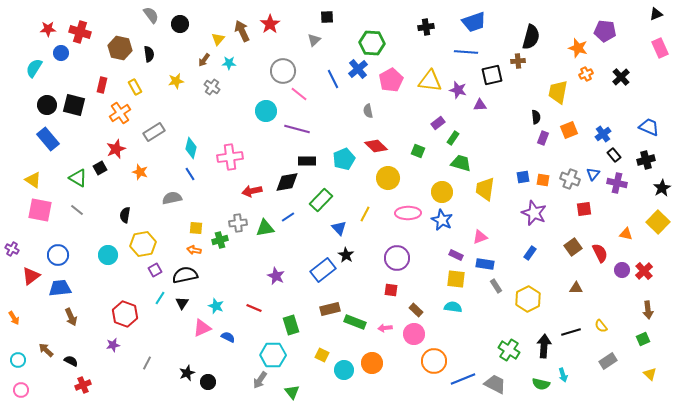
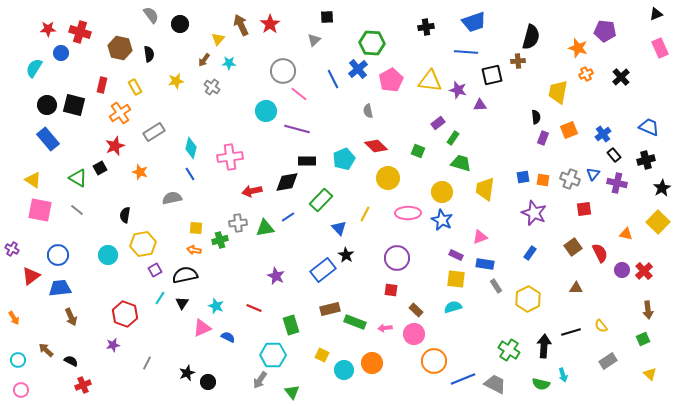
brown arrow at (242, 31): moved 1 px left, 6 px up
red star at (116, 149): moved 1 px left, 3 px up
cyan semicircle at (453, 307): rotated 24 degrees counterclockwise
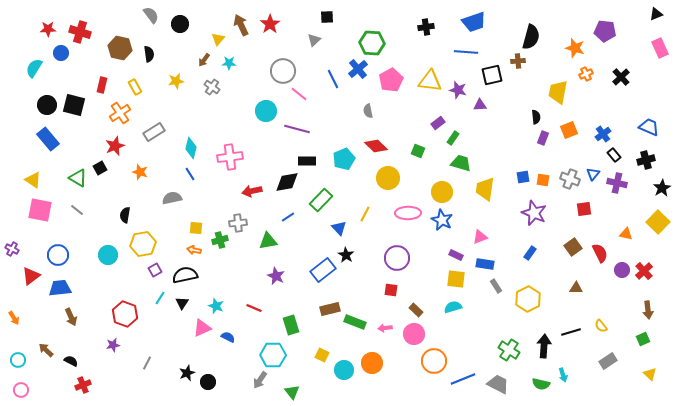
orange star at (578, 48): moved 3 px left
green triangle at (265, 228): moved 3 px right, 13 px down
gray trapezoid at (495, 384): moved 3 px right
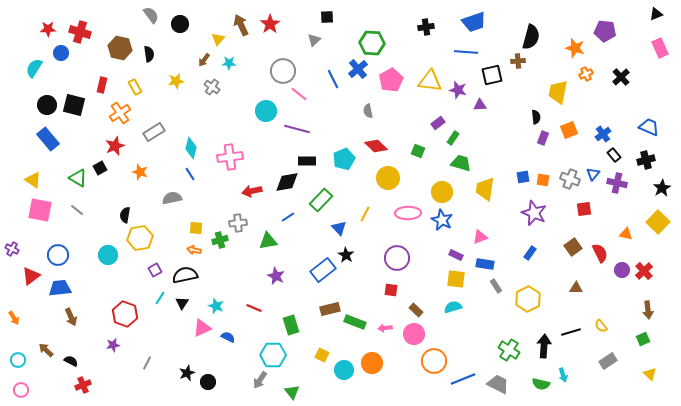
yellow hexagon at (143, 244): moved 3 px left, 6 px up
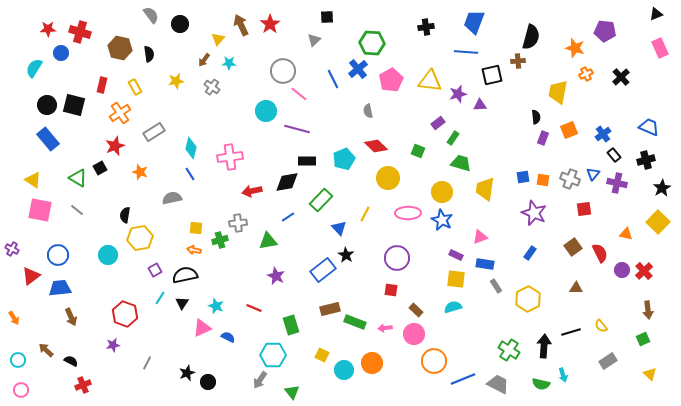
blue trapezoid at (474, 22): rotated 130 degrees clockwise
purple star at (458, 90): moved 4 px down; rotated 30 degrees counterclockwise
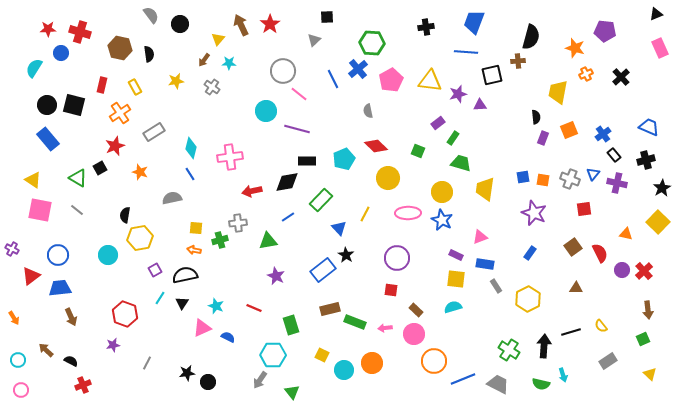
black star at (187, 373): rotated 14 degrees clockwise
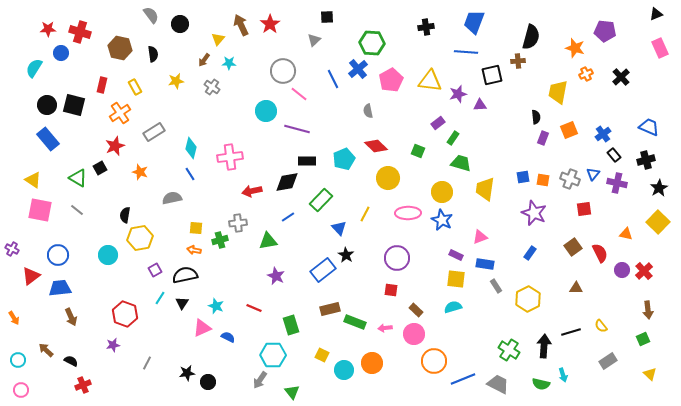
black semicircle at (149, 54): moved 4 px right
black star at (662, 188): moved 3 px left
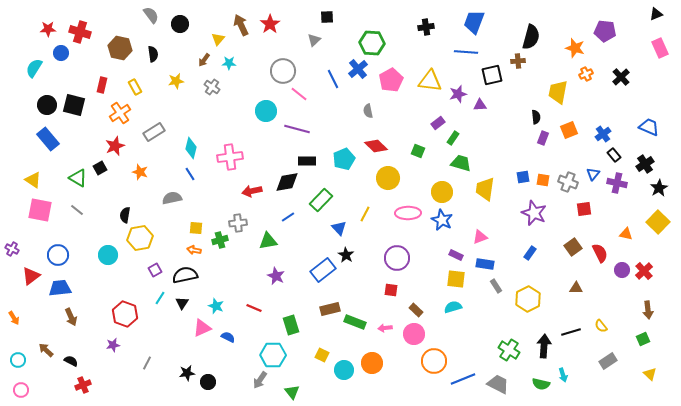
black cross at (646, 160): moved 1 px left, 4 px down; rotated 18 degrees counterclockwise
gray cross at (570, 179): moved 2 px left, 3 px down
